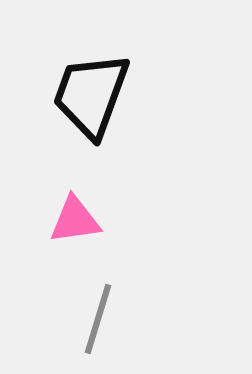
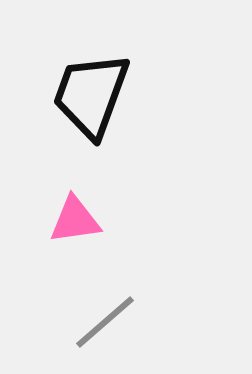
gray line: moved 7 px right, 3 px down; rotated 32 degrees clockwise
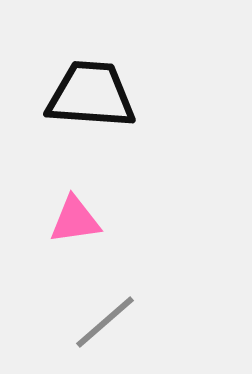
black trapezoid: rotated 74 degrees clockwise
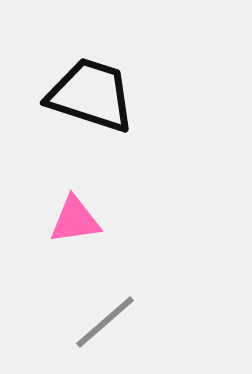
black trapezoid: rotated 14 degrees clockwise
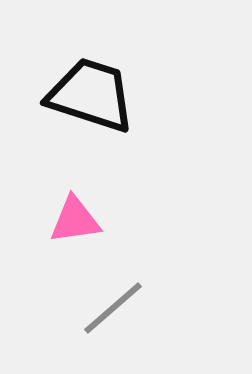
gray line: moved 8 px right, 14 px up
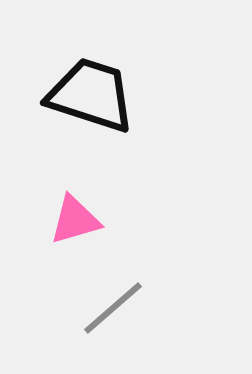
pink triangle: rotated 8 degrees counterclockwise
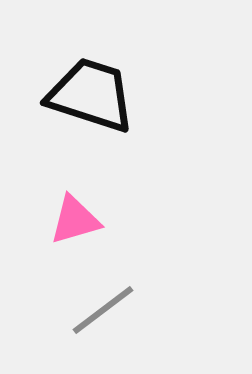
gray line: moved 10 px left, 2 px down; rotated 4 degrees clockwise
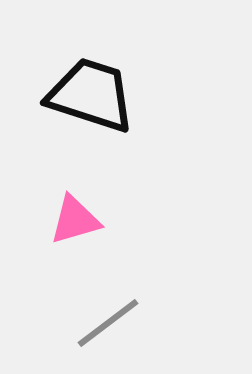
gray line: moved 5 px right, 13 px down
